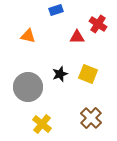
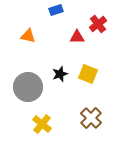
red cross: rotated 18 degrees clockwise
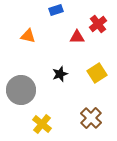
yellow square: moved 9 px right, 1 px up; rotated 36 degrees clockwise
gray circle: moved 7 px left, 3 px down
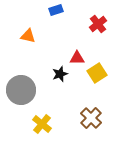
red triangle: moved 21 px down
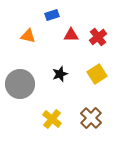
blue rectangle: moved 4 px left, 5 px down
red cross: moved 13 px down
red triangle: moved 6 px left, 23 px up
yellow square: moved 1 px down
gray circle: moved 1 px left, 6 px up
yellow cross: moved 10 px right, 5 px up
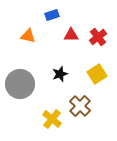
brown cross: moved 11 px left, 12 px up
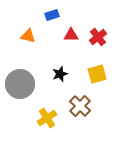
yellow square: rotated 18 degrees clockwise
yellow cross: moved 5 px left, 1 px up; rotated 18 degrees clockwise
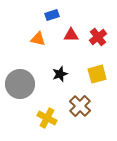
orange triangle: moved 10 px right, 3 px down
yellow cross: rotated 30 degrees counterclockwise
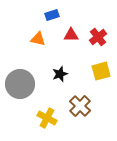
yellow square: moved 4 px right, 3 px up
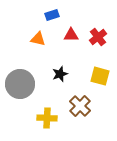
yellow square: moved 1 px left, 5 px down; rotated 30 degrees clockwise
yellow cross: rotated 24 degrees counterclockwise
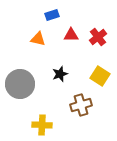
yellow square: rotated 18 degrees clockwise
brown cross: moved 1 px right, 1 px up; rotated 30 degrees clockwise
yellow cross: moved 5 px left, 7 px down
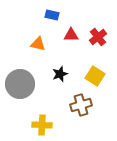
blue rectangle: rotated 32 degrees clockwise
orange triangle: moved 5 px down
yellow square: moved 5 px left
